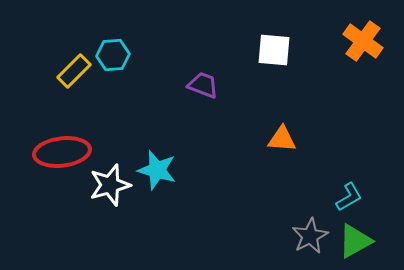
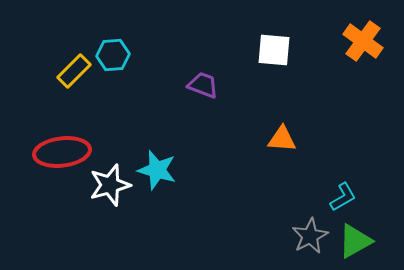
cyan L-shape: moved 6 px left
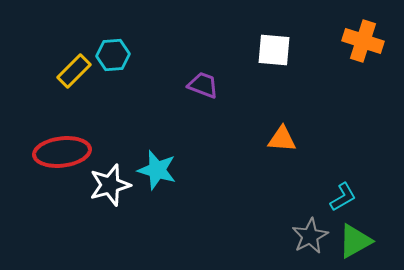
orange cross: rotated 18 degrees counterclockwise
